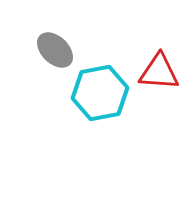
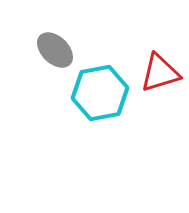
red triangle: moved 1 px right, 1 px down; rotated 21 degrees counterclockwise
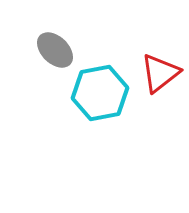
red triangle: rotated 21 degrees counterclockwise
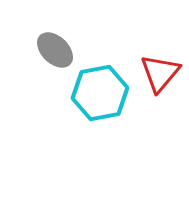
red triangle: rotated 12 degrees counterclockwise
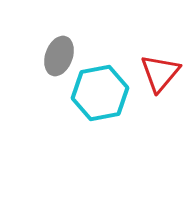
gray ellipse: moved 4 px right, 6 px down; rotated 66 degrees clockwise
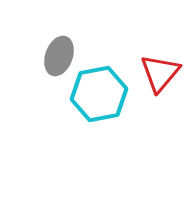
cyan hexagon: moved 1 px left, 1 px down
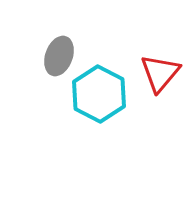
cyan hexagon: rotated 22 degrees counterclockwise
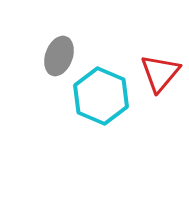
cyan hexagon: moved 2 px right, 2 px down; rotated 4 degrees counterclockwise
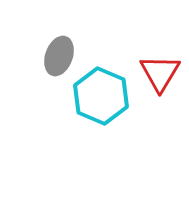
red triangle: rotated 9 degrees counterclockwise
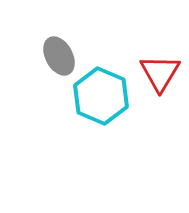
gray ellipse: rotated 48 degrees counterclockwise
